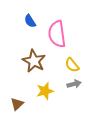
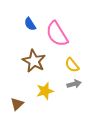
blue semicircle: moved 3 px down
pink semicircle: rotated 24 degrees counterclockwise
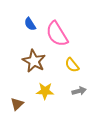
gray arrow: moved 5 px right, 7 px down
yellow star: rotated 18 degrees clockwise
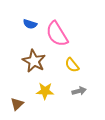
blue semicircle: rotated 40 degrees counterclockwise
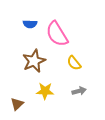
blue semicircle: rotated 16 degrees counterclockwise
brown star: rotated 20 degrees clockwise
yellow semicircle: moved 2 px right, 2 px up
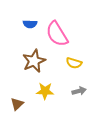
yellow semicircle: rotated 35 degrees counterclockwise
